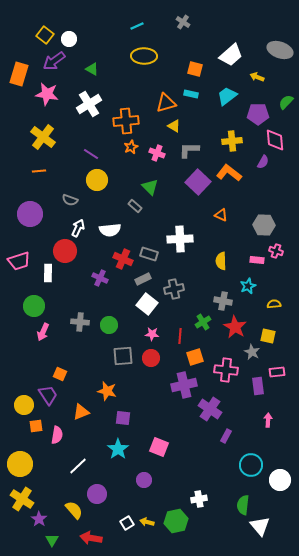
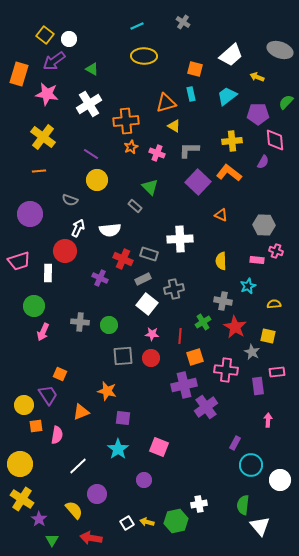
cyan rectangle at (191, 94): rotated 64 degrees clockwise
purple cross at (210, 409): moved 4 px left, 2 px up; rotated 20 degrees clockwise
purple rectangle at (226, 436): moved 9 px right, 7 px down
white cross at (199, 499): moved 5 px down
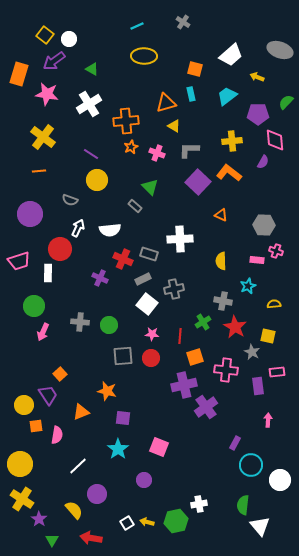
red circle at (65, 251): moved 5 px left, 2 px up
orange square at (60, 374): rotated 24 degrees clockwise
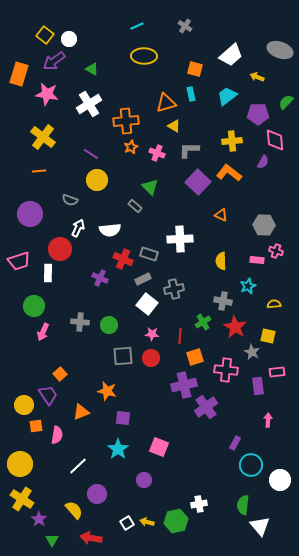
gray cross at (183, 22): moved 2 px right, 4 px down
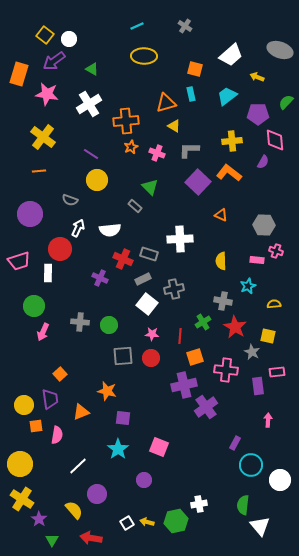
purple trapezoid at (48, 395): moved 2 px right, 4 px down; rotated 25 degrees clockwise
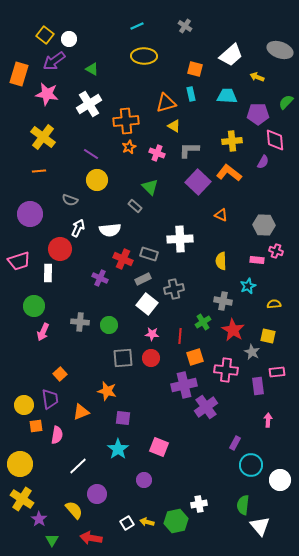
cyan trapezoid at (227, 96): rotated 40 degrees clockwise
orange star at (131, 147): moved 2 px left
red star at (235, 327): moved 2 px left, 3 px down
gray square at (123, 356): moved 2 px down
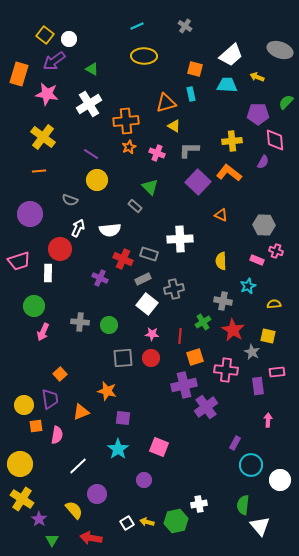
cyan trapezoid at (227, 96): moved 11 px up
pink rectangle at (257, 260): rotated 16 degrees clockwise
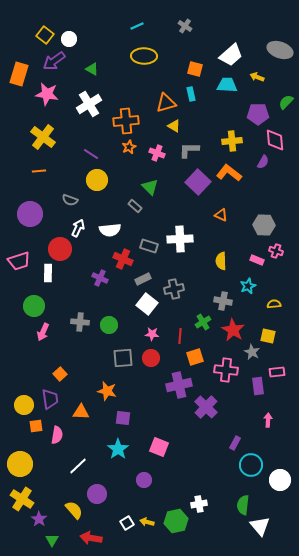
gray rectangle at (149, 254): moved 8 px up
purple cross at (184, 385): moved 5 px left
purple cross at (206, 407): rotated 10 degrees counterclockwise
orange triangle at (81, 412): rotated 24 degrees clockwise
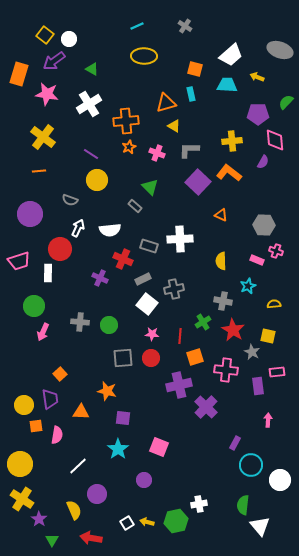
yellow semicircle at (74, 510): rotated 18 degrees clockwise
